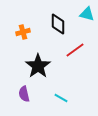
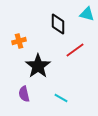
orange cross: moved 4 px left, 9 px down
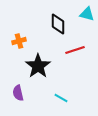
red line: rotated 18 degrees clockwise
purple semicircle: moved 6 px left, 1 px up
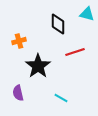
red line: moved 2 px down
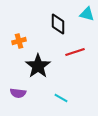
purple semicircle: rotated 70 degrees counterclockwise
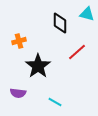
black diamond: moved 2 px right, 1 px up
red line: moved 2 px right; rotated 24 degrees counterclockwise
cyan line: moved 6 px left, 4 px down
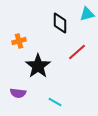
cyan triangle: rotated 28 degrees counterclockwise
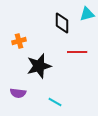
black diamond: moved 2 px right
red line: rotated 42 degrees clockwise
black star: moved 1 px right; rotated 20 degrees clockwise
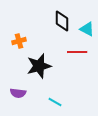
cyan triangle: moved 15 px down; rotated 42 degrees clockwise
black diamond: moved 2 px up
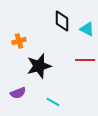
red line: moved 8 px right, 8 px down
purple semicircle: rotated 28 degrees counterclockwise
cyan line: moved 2 px left
